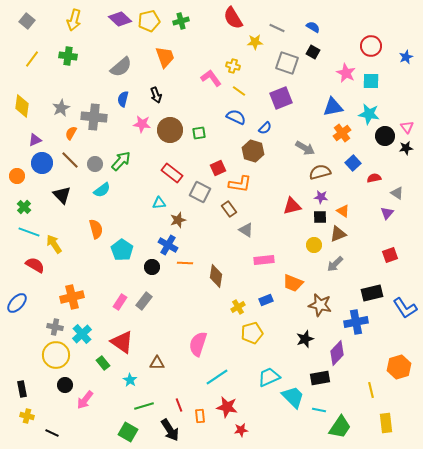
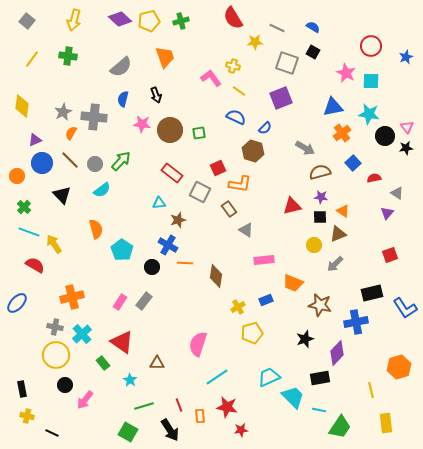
gray star at (61, 108): moved 2 px right, 4 px down
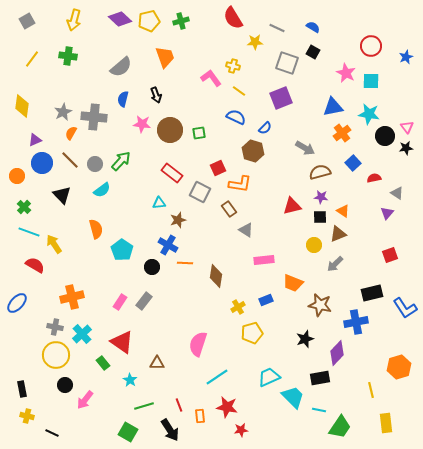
gray square at (27, 21): rotated 21 degrees clockwise
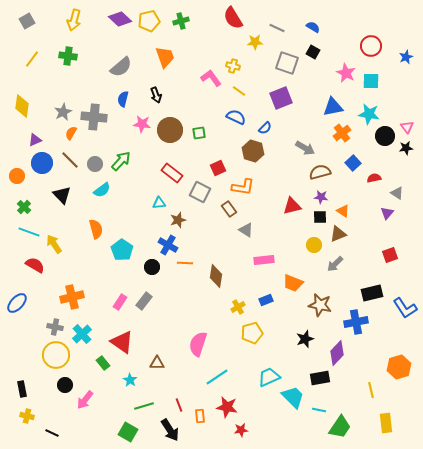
orange L-shape at (240, 184): moved 3 px right, 3 px down
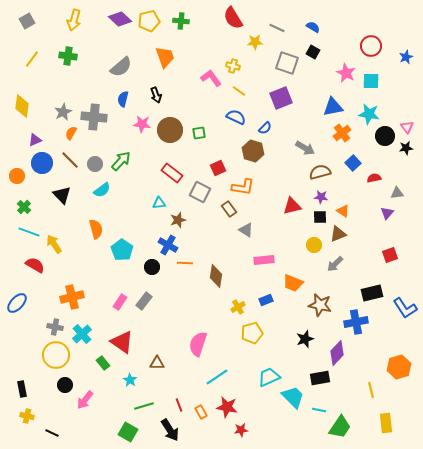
green cross at (181, 21): rotated 21 degrees clockwise
gray triangle at (397, 193): rotated 40 degrees counterclockwise
orange rectangle at (200, 416): moved 1 px right, 4 px up; rotated 24 degrees counterclockwise
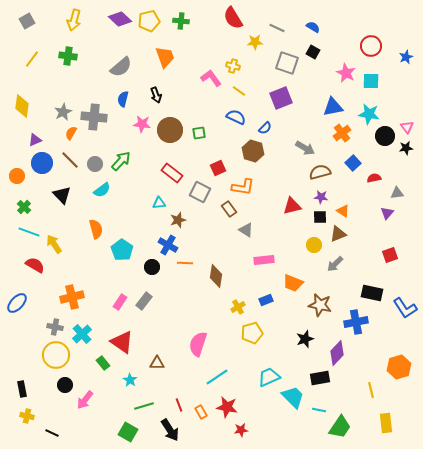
black rectangle at (372, 293): rotated 25 degrees clockwise
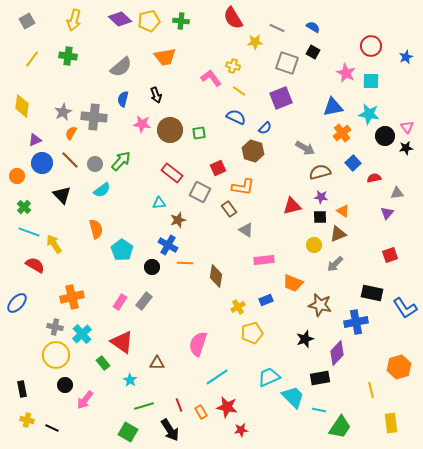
orange trapezoid at (165, 57): rotated 100 degrees clockwise
yellow cross at (27, 416): moved 4 px down
yellow rectangle at (386, 423): moved 5 px right
black line at (52, 433): moved 5 px up
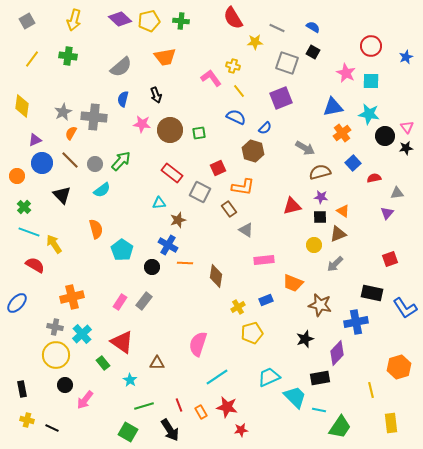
yellow line at (239, 91): rotated 16 degrees clockwise
red square at (390, 255): moved 4 px down
cyan trapezoid at (293, 397): moved 2 px right
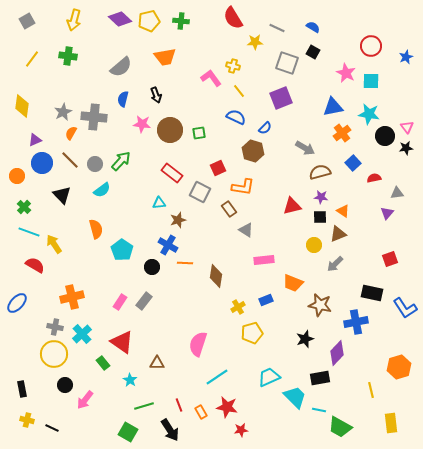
yellow circle at (56, 355): moved 2 px left, 1 px up
green trapezoid at (340, 427): rotated 85 degrees clockwise
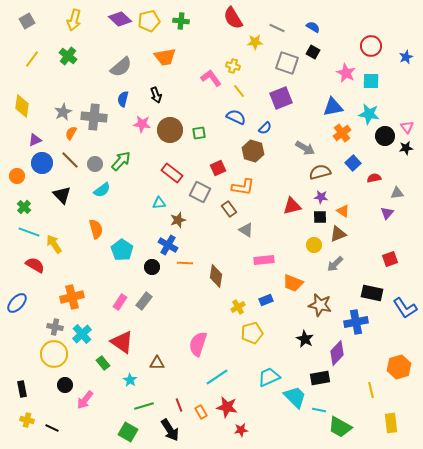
green cross at (68, 56): rotated 30 degrees clockwise
black star at (305, 339): rotated 24 degrees counterclockwise
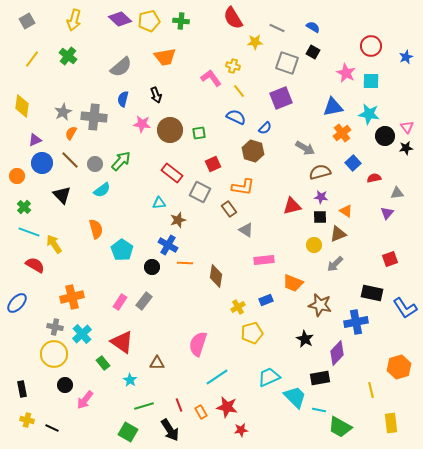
red square at (218, 168): moved 5 px left, 4 px up
orange triangle at (343, 211): moved 3 px right
